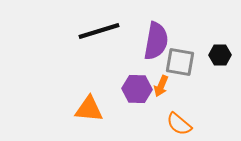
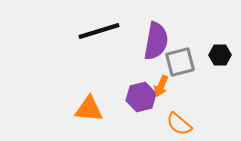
gray square: rotated 24 degrees counterclockwise
purple hexagon: moved 4 px right, 8 px down; rotated 16 degrees counterclockwise
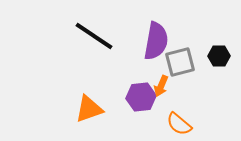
black line: moved 5 px left, 5 px down; rotated 51 degrees clockwise
black hexagon: moved 1 px left, 1 px down
purple hexagon: rotated 8 degrees clockwise
orange triangle: rotated 24 degrees counterclockwise
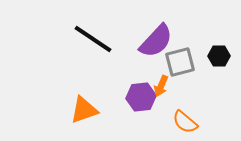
black line: moved 1 px left, 3 px down
purple semicircle: rotated 33 degrees clockwise
orange triangle: moved 5 px left, 1 px down
orange semicircle: moved 6 px right, 2 px up
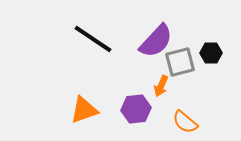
black hexagon: moved 8 px left, 3 px up
purple hexagon: moved 5 px left, 12 px down
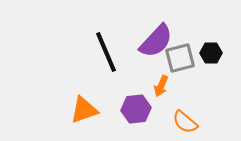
black line: moved 13 px right, 13 px down; rotated 33 degrees clockwise
gray square: moved 4 px up
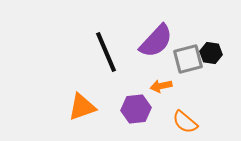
black hexagon: rotated 10 degrees clockwise
gray square: moved 8 px right, 1 px down
orange arrow: rotated 55 degrees clockwise
orange triangle: moved 2 px left, 3 px up
